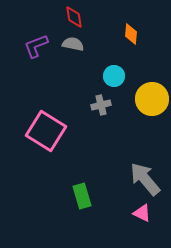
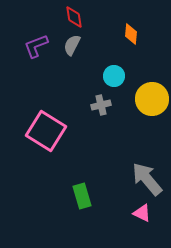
gray semicircle: moved 1 px left, 1 px down; rotated 75 degrees counterclockwise
gray arrow: moved 2 px right
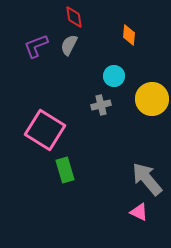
orange diamond: moved 2 px left, 1 px down
gray semicircle: moved 3 px left
pink square: moved 1 px left, 1 px up
green rectangle: moved 17 px left, 26 px up
pink triangle: moved 3 px left, 1 px up
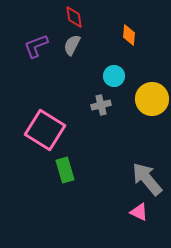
gray semicircle: moved 3 px right
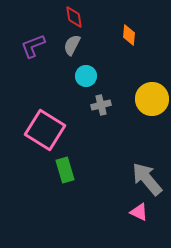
purple L-shape: moved 3 px left
cyan circle: moved 28 px left
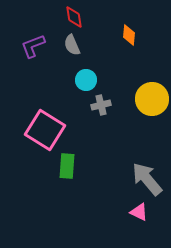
gray semicircle: rotated 50 degrees counterclockwise
cyan circle: moved 4 px down
green rectangle: moved 2 px right, 4 px up; rotated 20 degrees clockwise
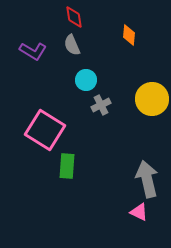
purple L-shape: moved 5 px down; rotated 128 degrees counterclockwise
gray cross: rotated 12 degrees counterclockwise
gray arrow: rotated 27 degrees clockwise
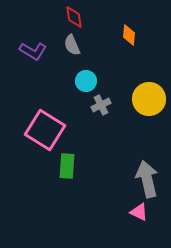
cyan circle: moved 1 px down
yellow circle: moved 3 px left
